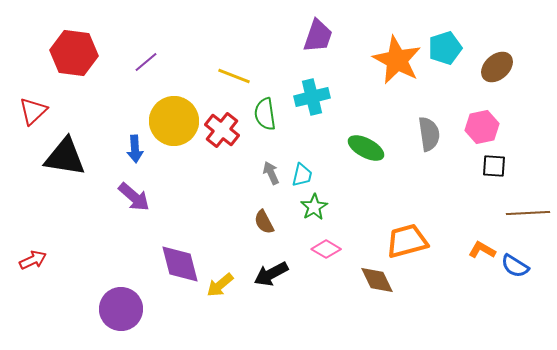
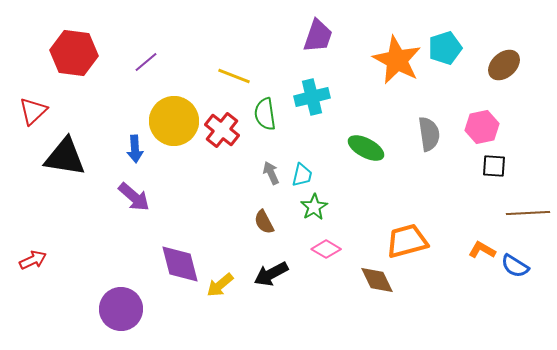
brown ellipse: moved 7 px right, 2 px up
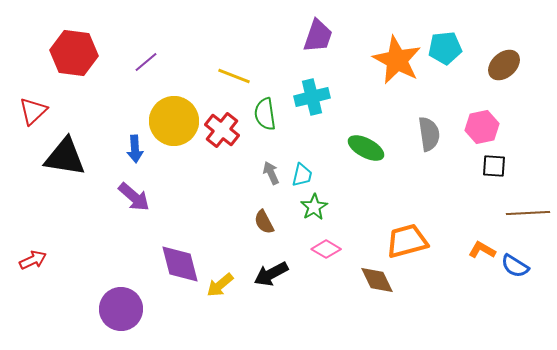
cyan pentagon: rotated 12 degrees clockwise
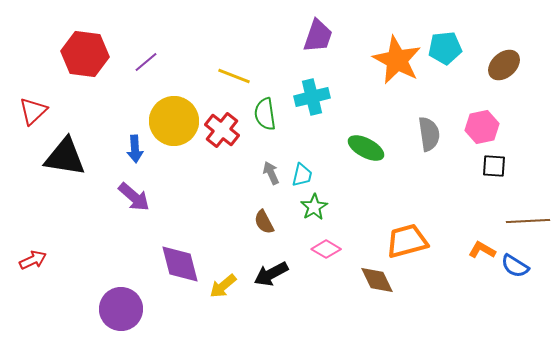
red hexagon: moved 11 px right, 1 px down
brown line: moved 8 px down
yellow arrow: moved 3 px right, 1 px down
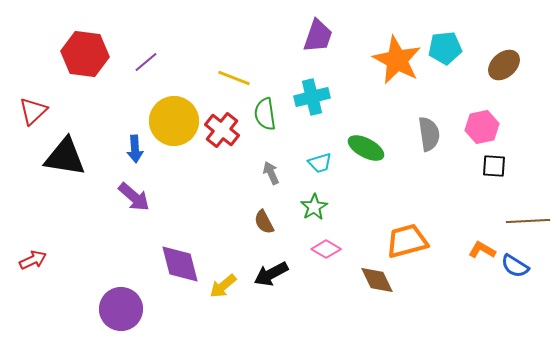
yellow line: moved 2 px down
cyan trapezoid: moved 18 px right, 12 px up; rotated 60 degrees clockwise
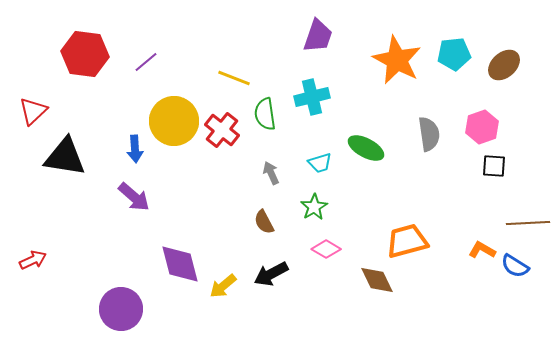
cyan pentagon: moved 9 px right, 6 px down
pink hexagon: rotated 8 degrees counterclockwise
brown line: moved 2 px down
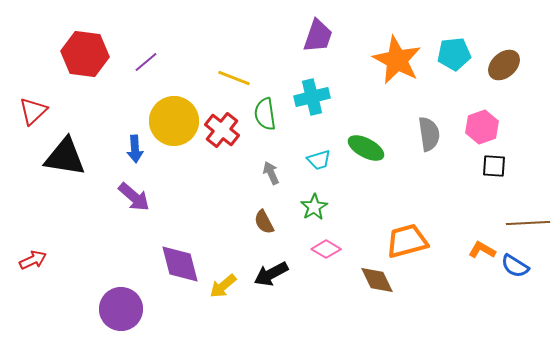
cyan trapezoid: moved 1 px left, 3 px up
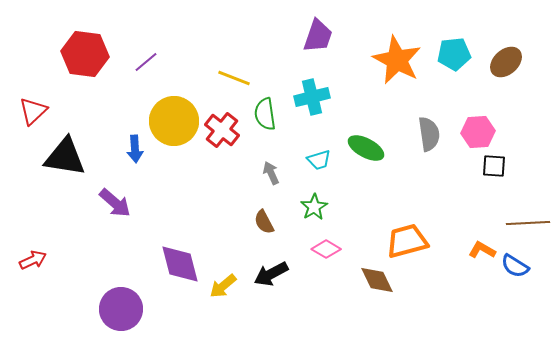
brown ellipse: moved 2 px right, 3 px up
pink hexagon: moved 4 px left, 5 px down; rotated 16 degrees clockwise
purple arrow: moved 19 px left, 6 px down
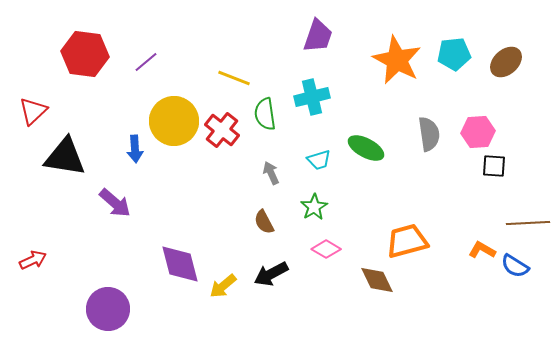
purple circle: moved 13 px left
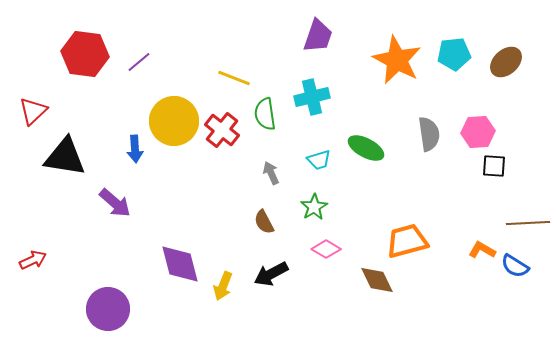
purple line: moved 7 px left
yellow arrow: rotated 28 degrees counterclockwise
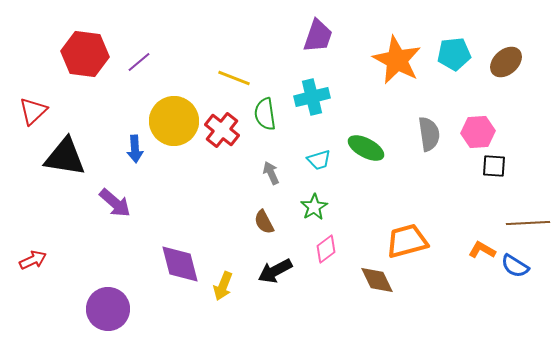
pink diamond: rotated 68 degrees counterclockwise
black arrow: moved 4 px right, 3 px up
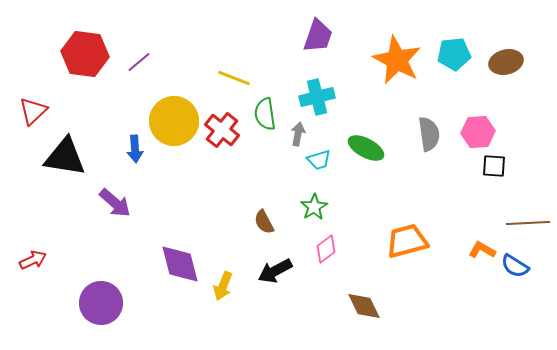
brown ellipse: rotated 28 degrees clockwise
cyan cross: moved 5 px right
gray arrow: moved 27 px right, 39 px up; rotated 35 degrees clockwise
brown diamond: moved 13 px left, 26 px down
purple circle: moved 7 px left, 6 px up
